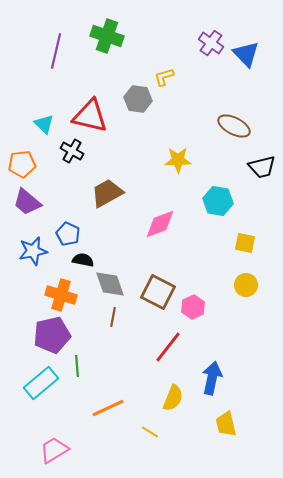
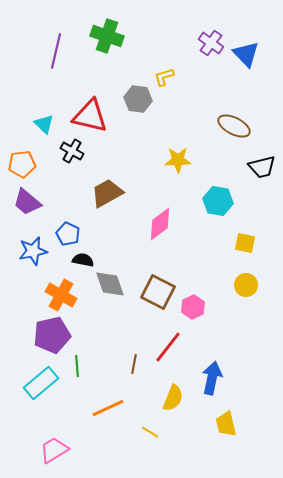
pink diamond: rotated 16 degrees counterclockwise
orange cross: rotated 12 degrees clockwise
brown line: moved 21 px right, 47 px down
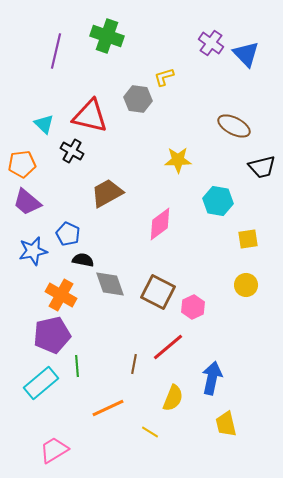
yellow square: moved 3 px right, 4 px up; rotated 20 degrees counterclockwise
red line: rotated 12 degrees clockwise
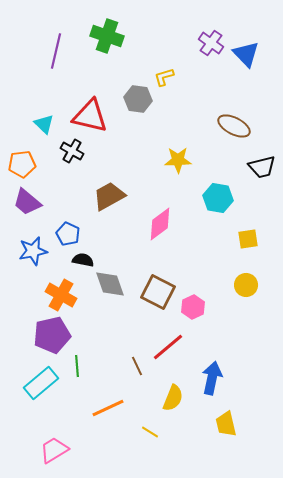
brown trapezoid: moved 2 px right, 3 px down
cyan hexagon: moved 3 px up
brown line: moved 3 px right, 2 px down; rotated 36 degrees counterclockwise
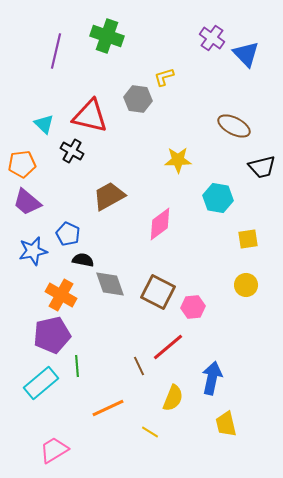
purple cross: moved 1 px right, 5 px up
pink hexagon: rotated 20 degrees clockwise
brown line: moved 2 px right
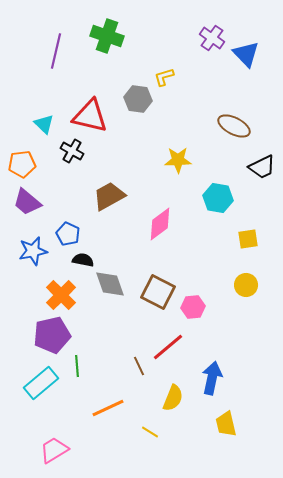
black trapezoid: rotated 12 degrees counterclockwise
orange cross: rotated 16 degrees clockwise
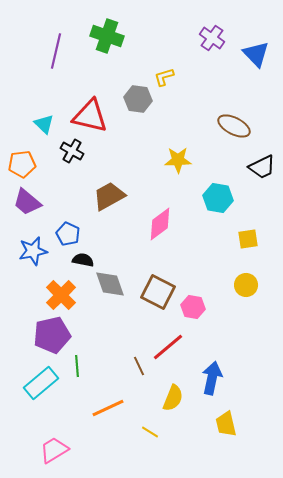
blue triangle: moved 10 px right
pink hexagon: rotated 15 degrees clockwise
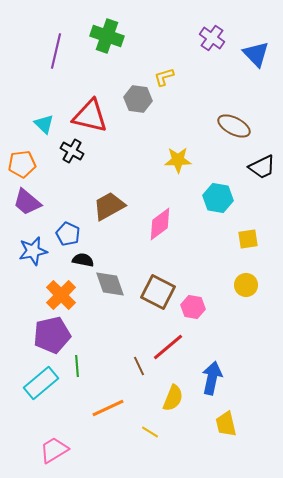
brown trapezoid: moved 10 px down
